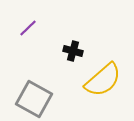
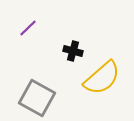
yellow semicircle: moved 1 px left, 2 px up
gray square: moved 3 px right, 1 px up
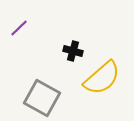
purple line: moved 9 px left
gray square: moved 5 px right
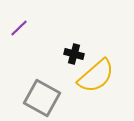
black cross: moved 1 px right, 3 px down
yellow semicircle: moved 6 px left, 2 px up
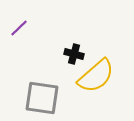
gray square: rotated 21 degrees counterclockwise
